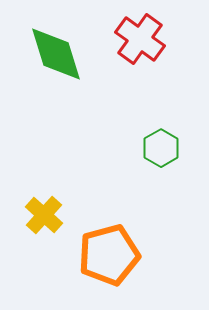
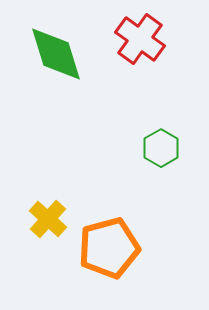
yellow cross: moved 4 px right, 4 px down
orange pentagon: moved 7 px up
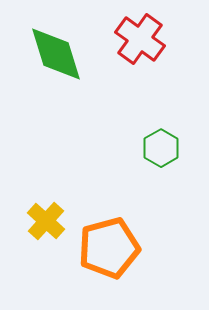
yellow cross: moved 2 px left, 2 px down
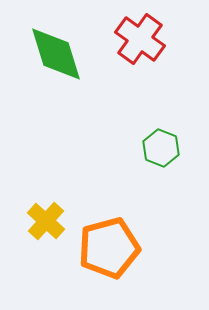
green hexagon: rotated 9 degrees counterclockwise
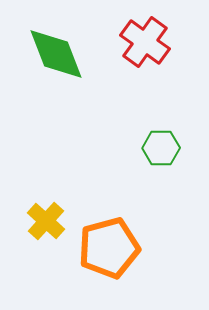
red cross: moved 5 px right, 3 px down
green diamond: rotated 4 degrees counterclockwise
green hexagon: rotated 21 degrees counterclockwise
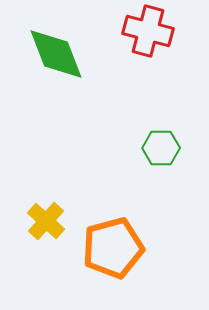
red cross: moved 3 px right, 11 px up; rotated 21 degrees counterclockwise
orange pentagon: moved 4 px right
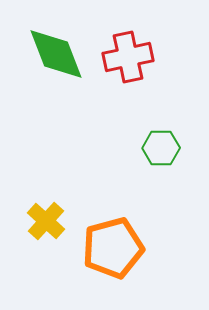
red cross: moved 20 px left, 26 px down; rotated 27 degrees counterclockwise
